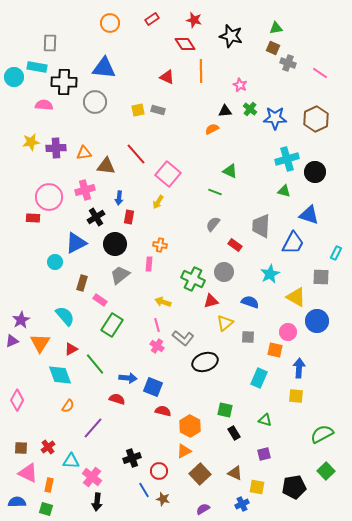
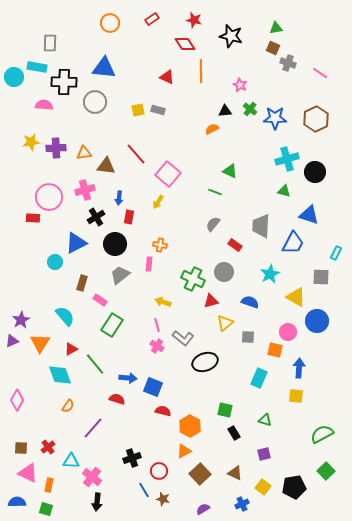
yellow square at (257, 487): moved 6 px right; rotated 28 degrees clockwise
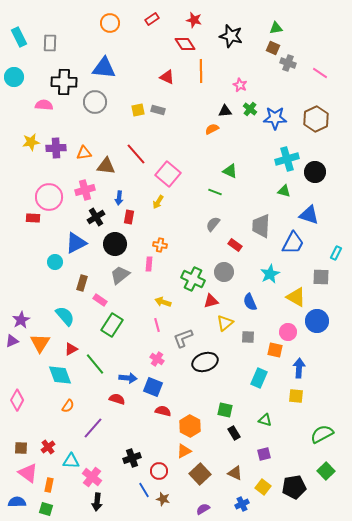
cyan rectangle at (37, 67): moved 18 px left, 30 px up; rotated 54 degrees clockwise
blue semicircle at (250, 302): rotated 132 degrees counterclockwise
gray L-shape at (183, 338): rotated 120 degrees clockwise
pink cross at (157, 346): moved 13 px down
pink triangle at (28, 473): rotated 10 degrees clockwise
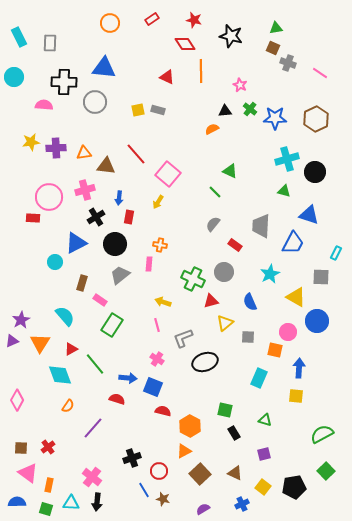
green line at (215, 192): rotated 24 degrees clockwise
cyan triangle at (71, 461): moved 42 px down
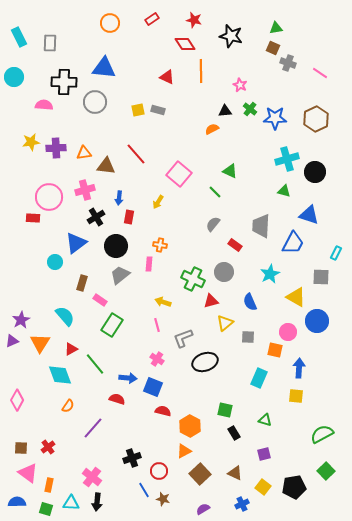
pink square at (168, 174): moved 11 px right
blue triangle at (76, 243): rotated 10 degrees counterclockwise
black circle at (115, 244): moved 1 px right, 2 px down
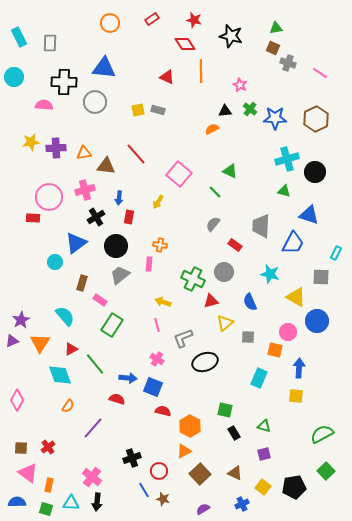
cyan star at (270, 274): rotated 30 degrees counterclockwise
green triangle at (265, 420): moved 1 px left, 6 px down
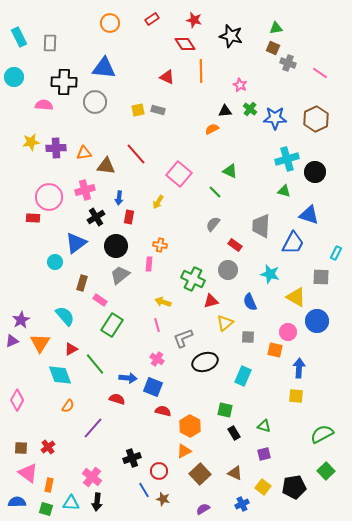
gray circle at (224, 272): moved 4 px right, 2 px up
cyan rectangle at (259, 378): moved 16 px left, 2 px up
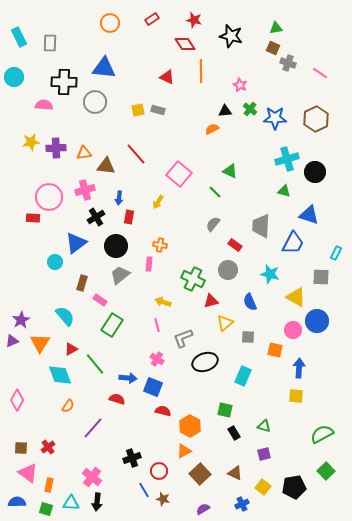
pink circle at (288, 332): moved 5 px right, 2 px up
